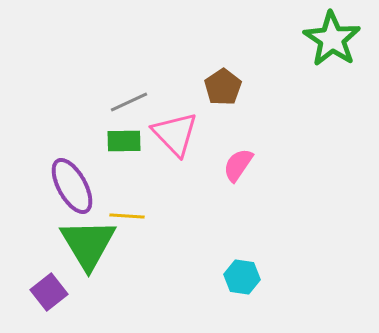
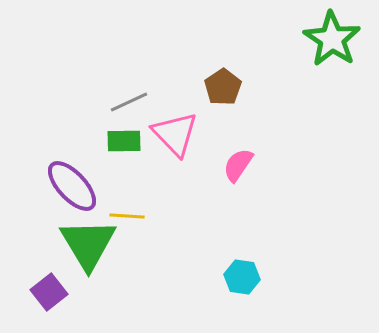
purple ellipse: rotated 14 degrees counterclockwise
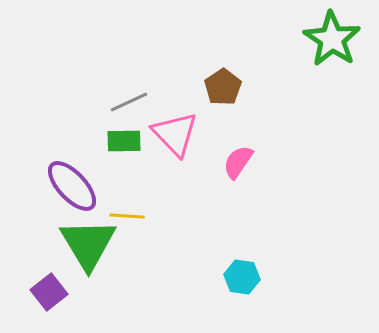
pink semicircle: moved 3 px up
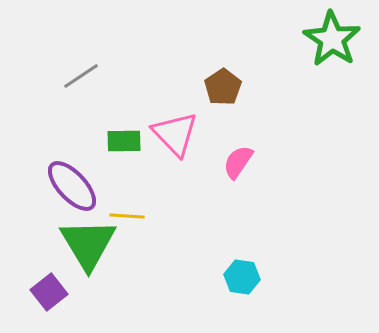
gray line: moved 48 px left, 26 px up; rotated 9 degrees counterclockwise
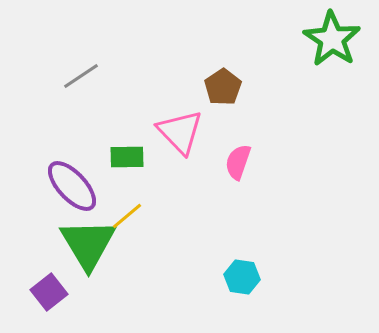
pink triangle: moved 5 px right, 2 px up
green rectangle: moved 3 px right, 16 px down
pink semicircle: rotated 15 degrees counterclockwise
yellow line: rotated 44 degrees counterclockwise
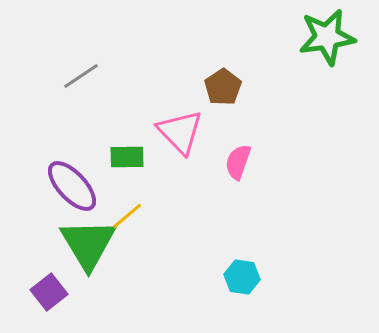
green star: moved 5 px left, 2 px up; rotated 30 degrees clockwise
